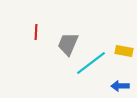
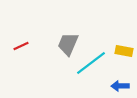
red line: moved 15 px left, 14 px down; rotated 63 degrees clockwise
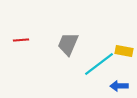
red line: moved 6 px up; rotated 21 degrees clockwise
cyan line: moved 8 px right, 1 px down
blue arrow: moved 1 px left
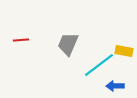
cyan line: moved 1 px down
blue arrow: moved 4 px left
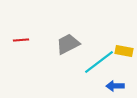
gray trapezoid: rotated 40 degrees clockwise
cyan line: moved 3 px up
